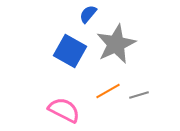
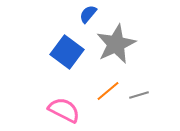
blue square: moved 3 px left, 1 px down; rotated 8 degrees clockwise
orange line: rotated 10 degrees counterclockwise
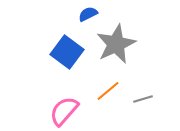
blue semicircle: rotated 24 degrees clockwise
gray line: moved 4 px right, 4 px down
pink semicircle: moved 1 px down; rotated 76 degrees counterclockwise
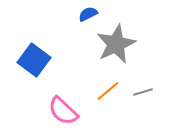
blue square: moved 33 px left, 8 px down
gray line: moved 7 px up
pink semicircle: moved 1 px left; rotated 88 degrees counterclockwise
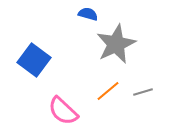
blue semicircle: rotated 42 degrees clockwise
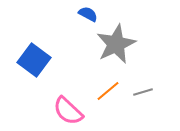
blue semicircle: rotated 12 degrees clockwise
pink semicircle: moved 5 px right
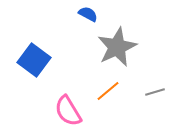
gray star: moved 1 px right, 3 px down
gray line: moved 12 px right
pink semicircle: rotated 16 degrees clockwise
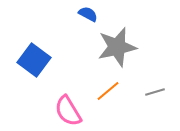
gray star: rotated 12 degrees clockwise
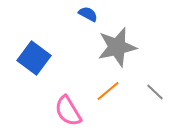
blue square: moved 2 px up
gray line: rotated 60 degrees clockwise
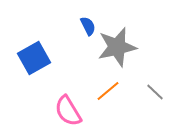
blue semicircle: moved 12 px down; rotated 36 degrees clockwise
blue square: rotated 24 degrees clockwise
